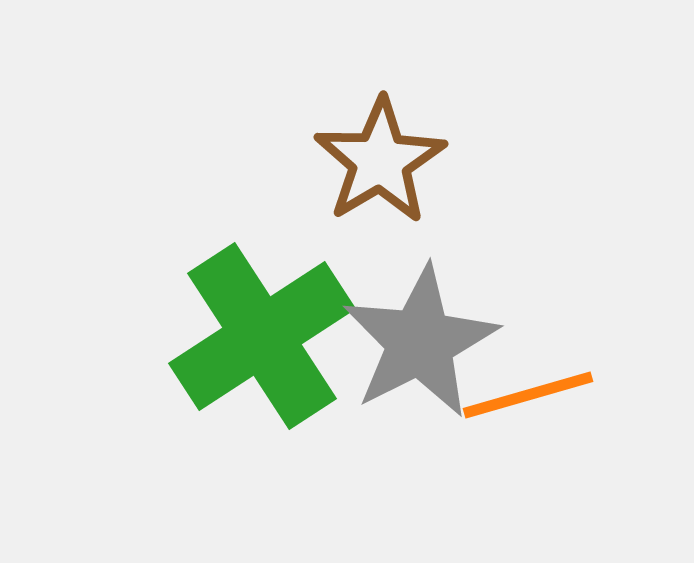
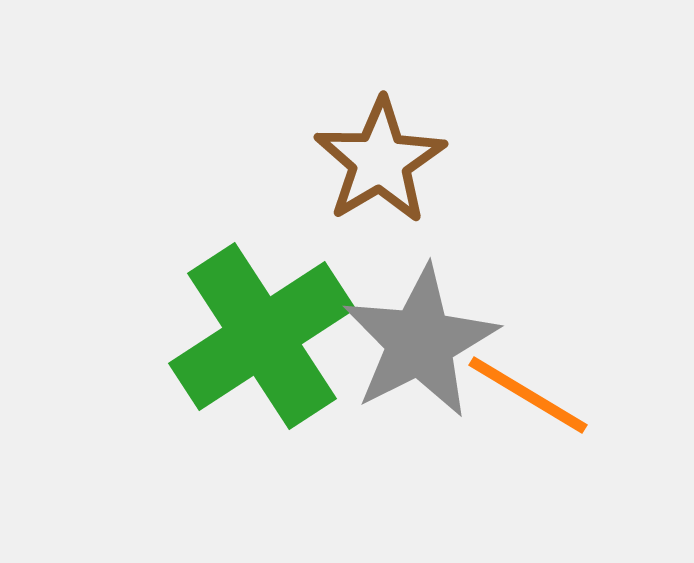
orange line: rotated 47 degrees clockwise
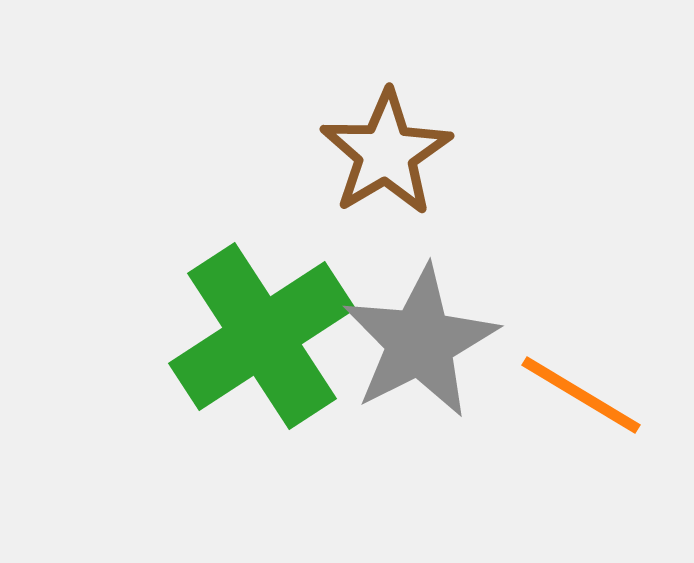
brown star: moved 6 px right, 8 px up
orange line: moved 53 px right
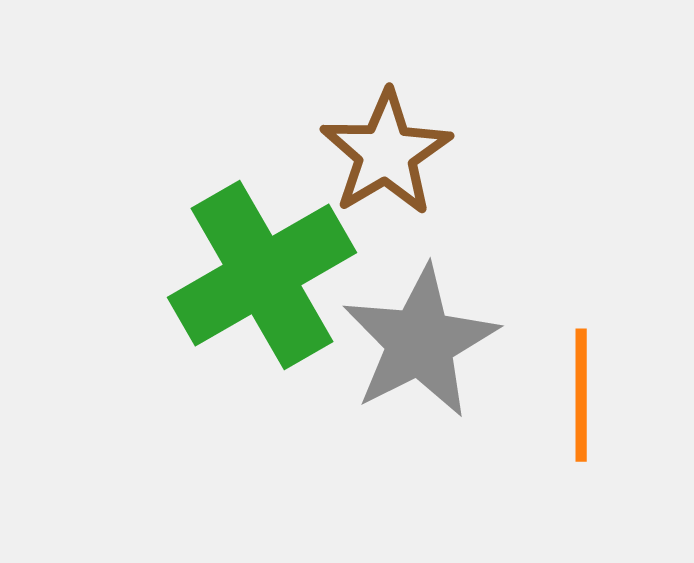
green cross: moved 61 px up; rotated 3 degrees clockwise
orange line: rotated 59 degrees clockwise
